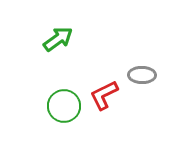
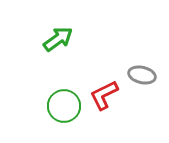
gray ellipse: rotated 12 degrees clockwise
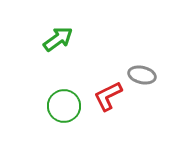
red L-shape: moved 4 px right, 1 px down
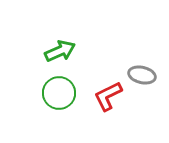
green arrow: moved 2 px right, 12 px down; rotated 12 degrees clockwise
green circle: moved 5 px left, 13 px up
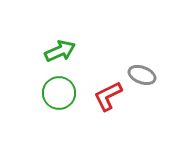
gray ellipse: rotated 8 degrees clockwise
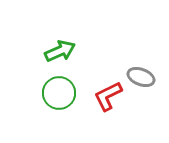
gray ellipse: moved 1 px left, 2 px down
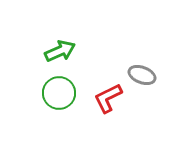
gray ellipse: moved 1 px right, 2 px up
red L-shape: moved 2 px down
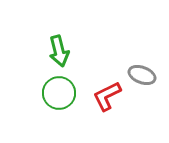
green arrow: moved 1 px left; rotated 100 degrees clockwise
red L-shape: moved 1 px left, 2 px up
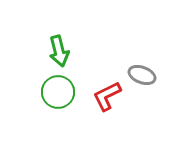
green circle: moved 1 px left, 1 px up
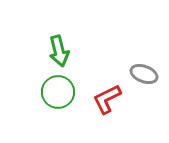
gray ellipse: moved 2 px right, 1 px up
red L-shape: moved 3 px down
